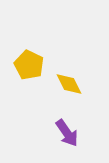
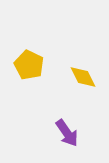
yellow diamond: moved 14 px right, 7 px up
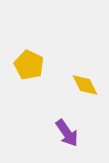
yellow diamond: moved 2 px right, 8 px down
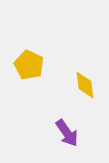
yellow diamond: rotated 20 degrees clockwise
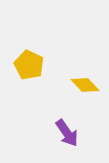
yellow diamond: rotated 36 degrees counterclockwise
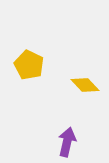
purple arrow: moved 9 px down; rotated 132 degrees counterclockwise
